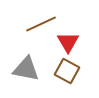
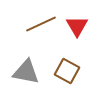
red triangle: moved 9 px right, 16 px up
gray triangle: moved 3 px down
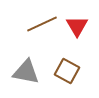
brown line: moved 1 px right
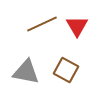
brown square: moved 1 px left, 1 px up
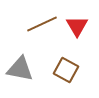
gray triangle: moved 6 px left, 3 px up
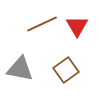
brown square: rotated 25 degrees clockwise
